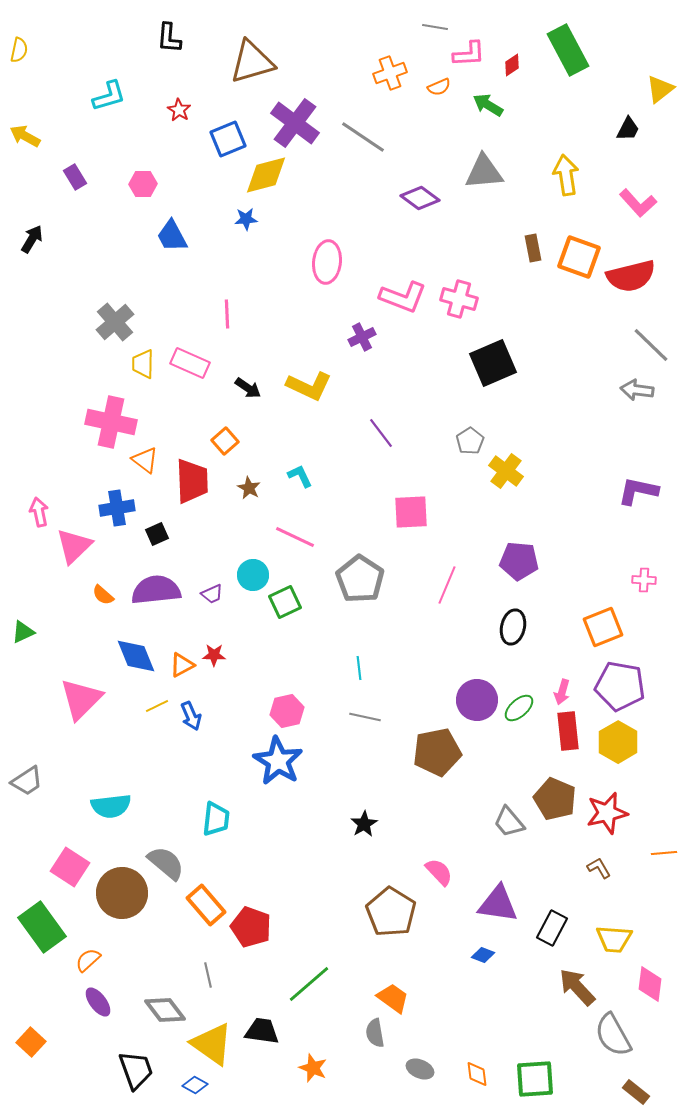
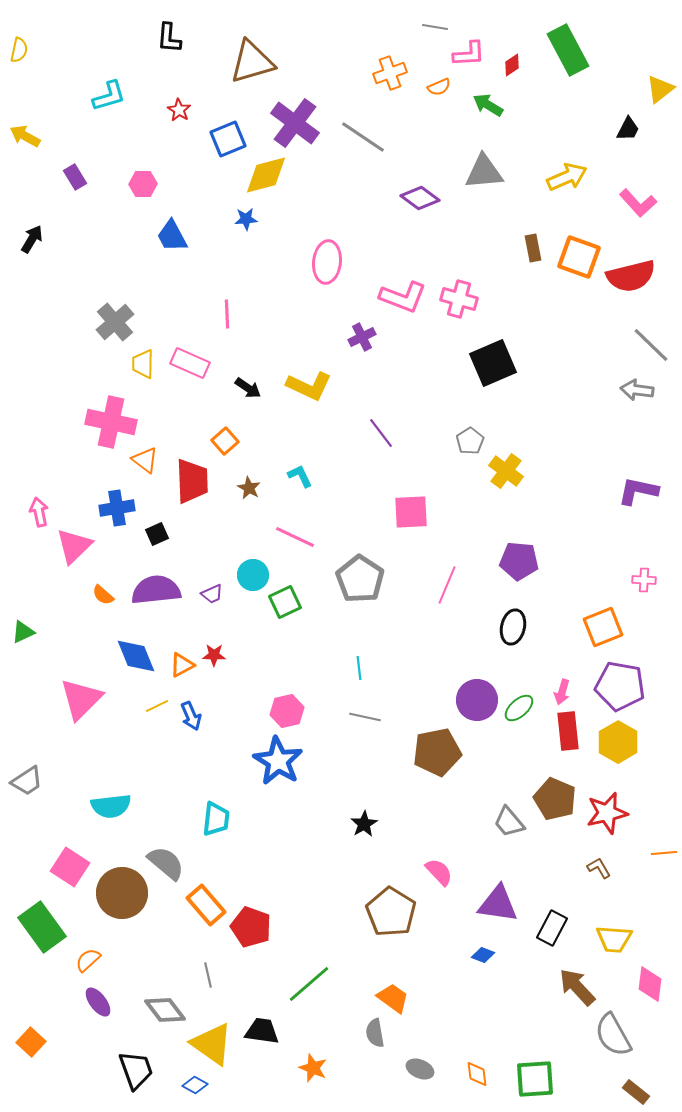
yellow arrow at (566, 175): moved 1 px right, 2 px down; rotated 75 degrees clockwise
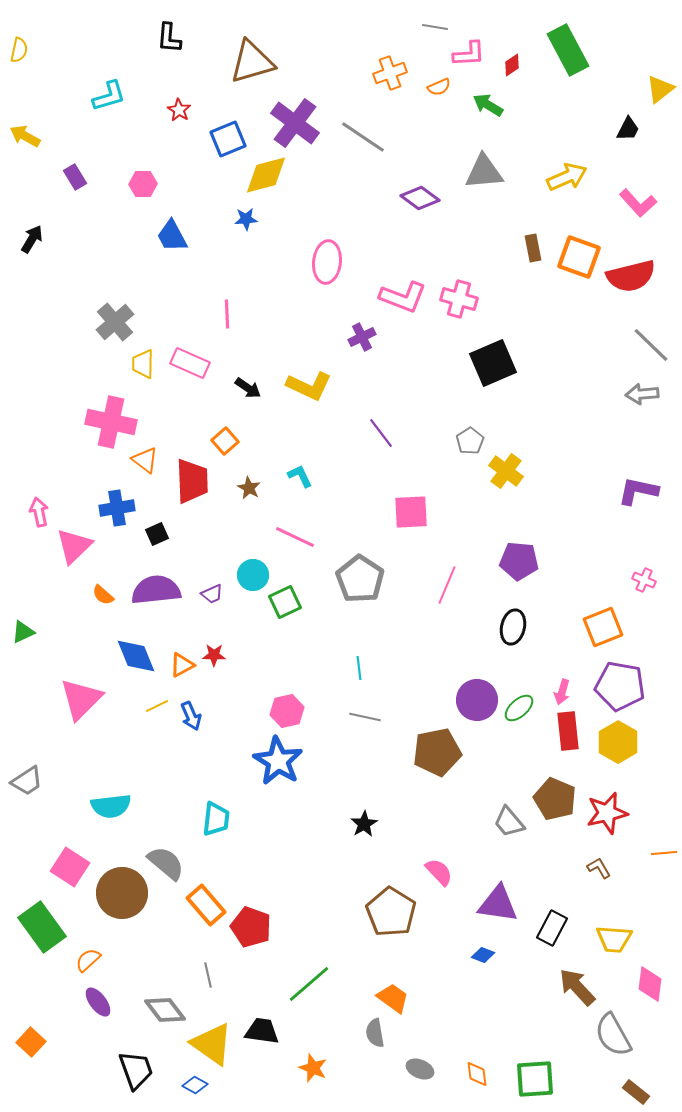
gray arrow at (637, 390): moved 5 px right, 4 px down; rotated 12 degrees counterclockwise
pink cross at (644, 580): rotated 20 degrees clockwise
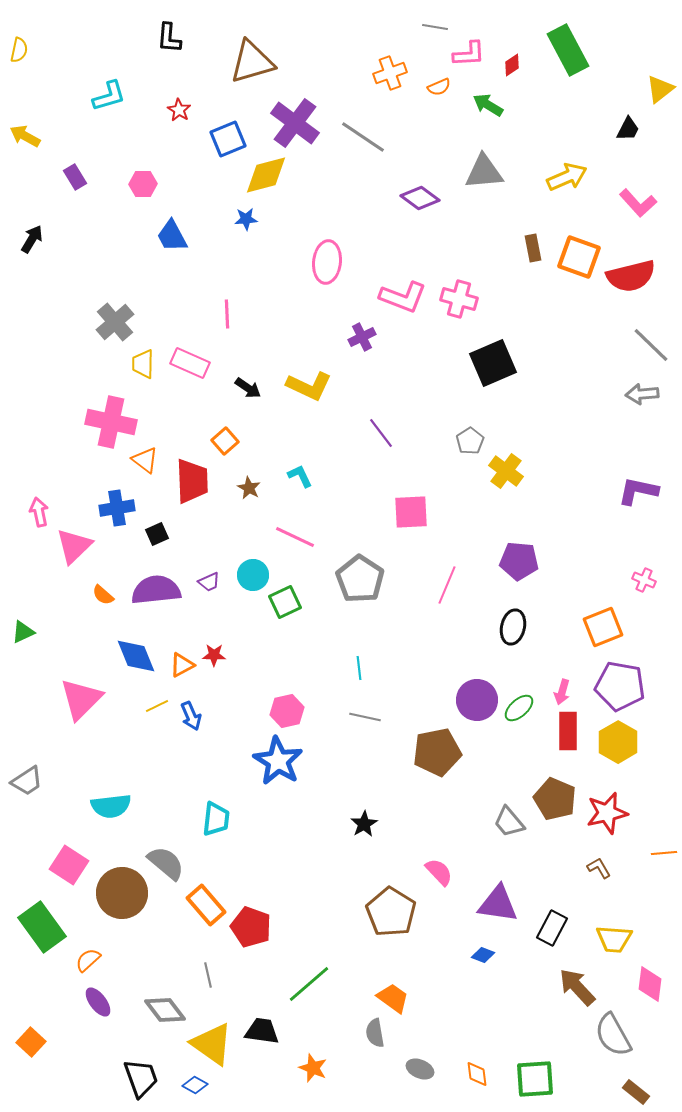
purple trapezoid at (212, 594): moved 3 px left, 12 px up
red rectangle at (568, 731): rotated 6 degrees clockwise
pink square at (70, 867): moved 1 px left, 2 px up
black trapezoid at (136, 1070): moved 5 px right, 8 px down
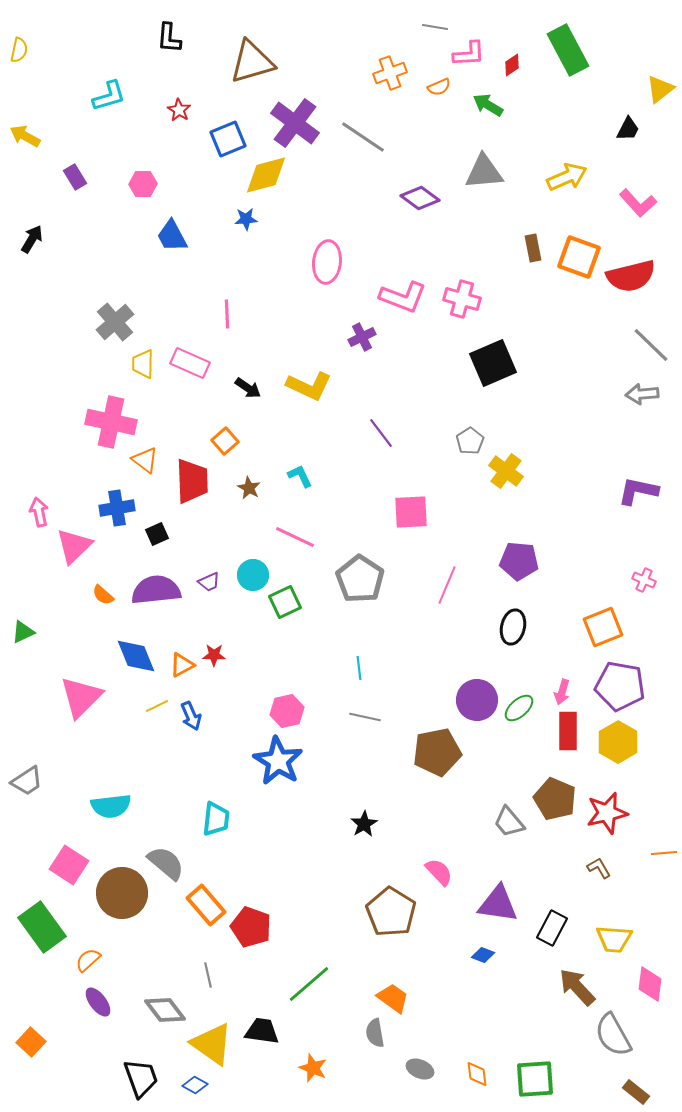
pink cross at (459, 299): moved 3 px right
pink triangle at (81, 699): moved 2 px up
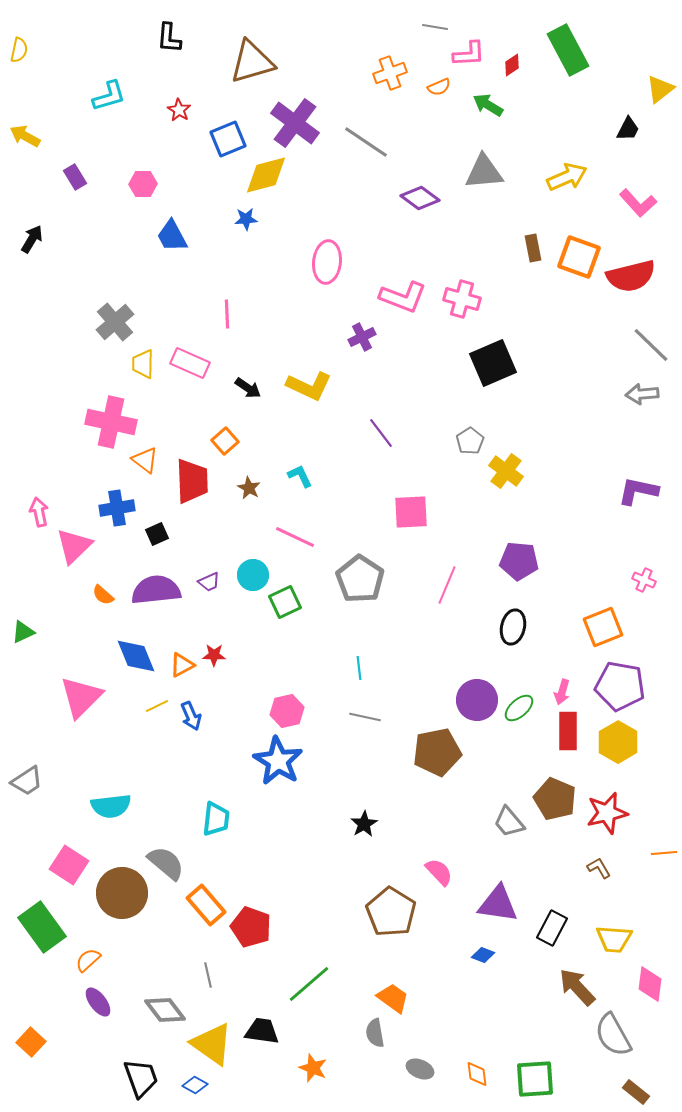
gray line at (363, 137): moved 3 px right, 5 px down
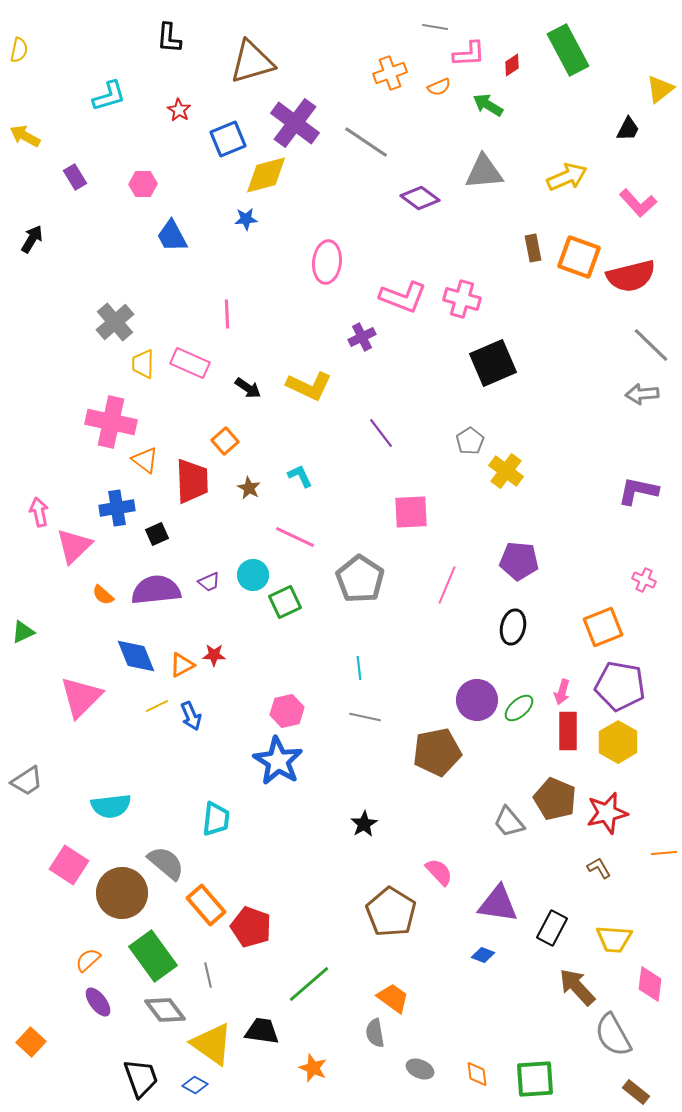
green rectangle at (42, 927): moved 111 px right, 29 px down
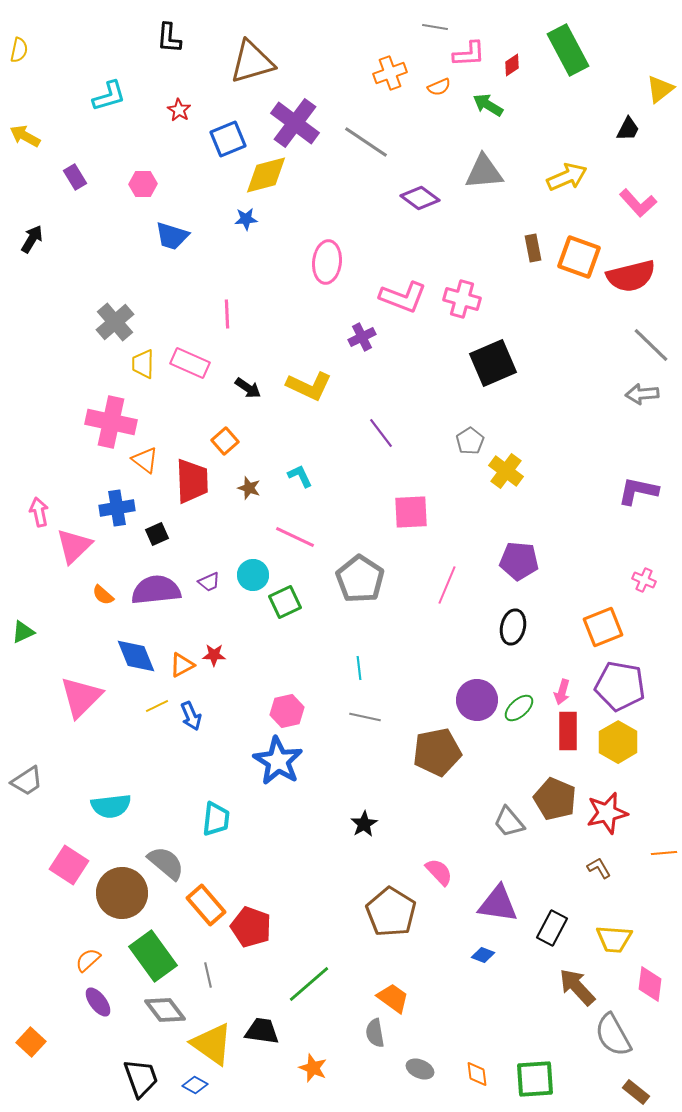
blue trapezoid at (172, 236): rotated 45 degrees counterclockwise
brown star at (249, 488): rotated 10 degrees counterclockwise
